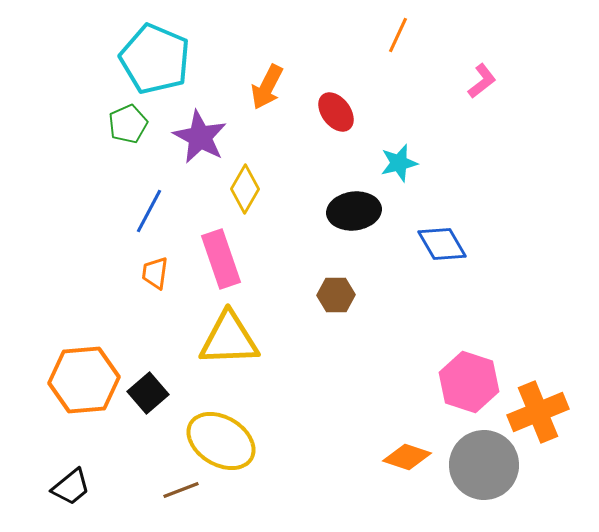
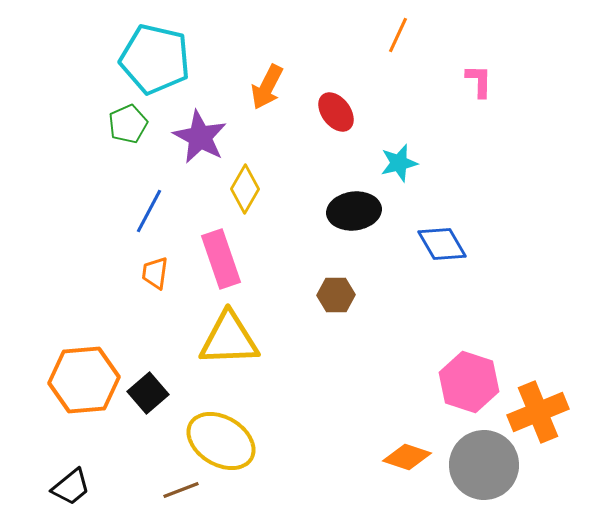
cyan pentagon: rotated 10 degrees counterclockwise
pink L-shape: moved 3 px left; rotated 51 degrees counterclockwise
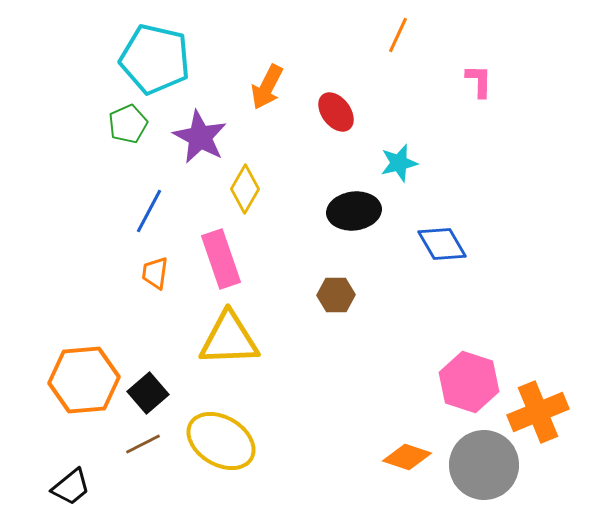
brown line: moved 38 px left, 46 px up; rotated 6 degrees counterclockwise
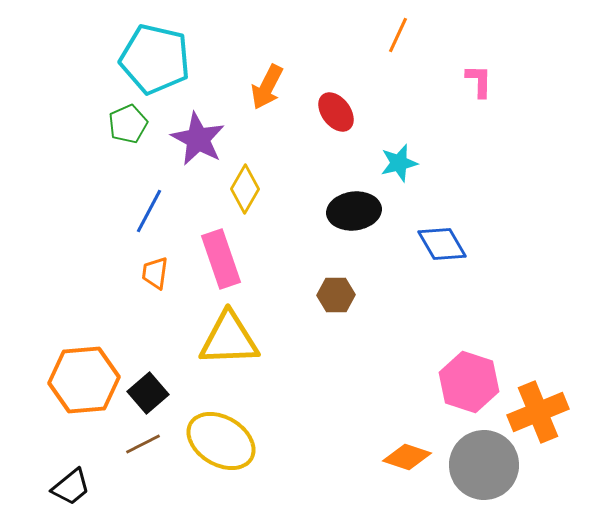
purple star: moved 2 px left, 2 px down
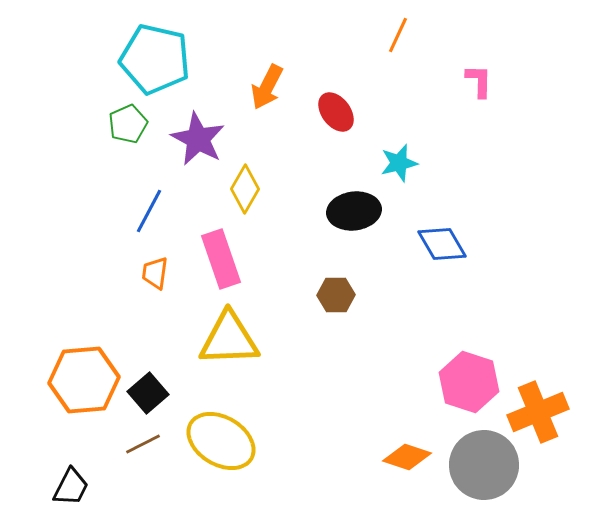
black trapezoid: rotated 24 degrees counterclockwise
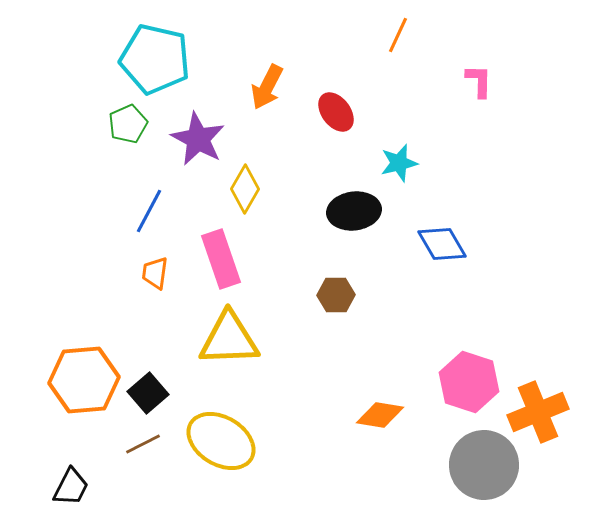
orange diamond: moved 27 px left, 42 px up; rotated 9 degrees counterclockwise
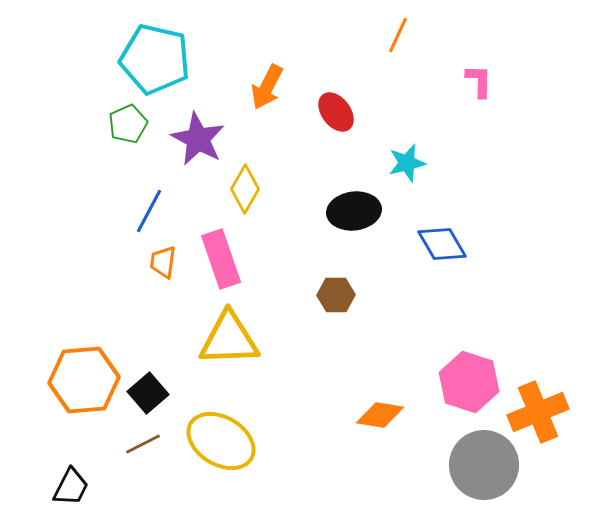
cyan star: moved 8 px right
orange trapezoid: moved 8 px right, 11 px up
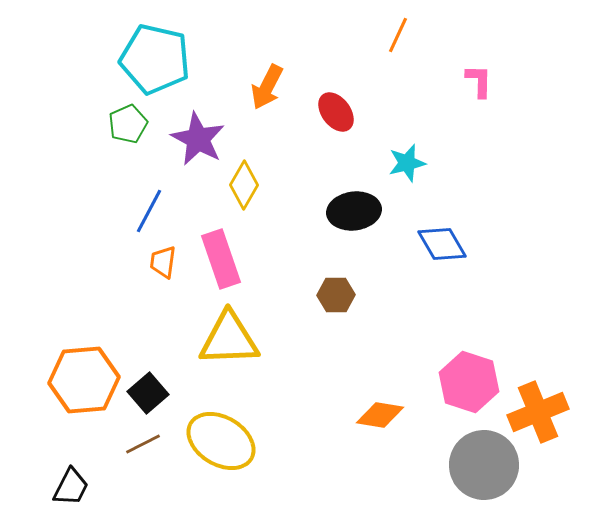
yellow diamond: moved 1 px left, 4 px up
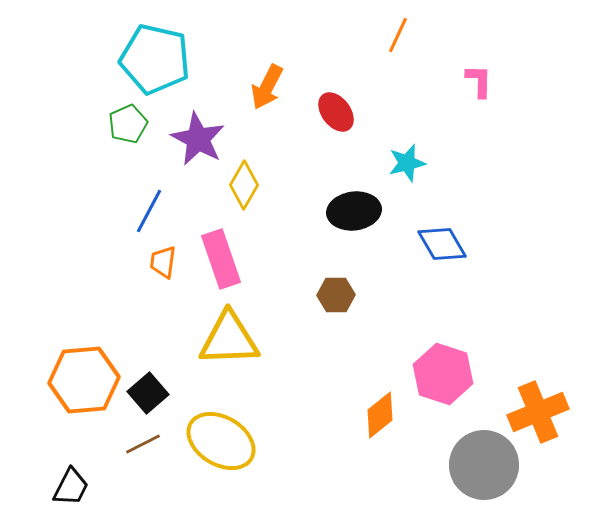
pink hexagon: moved 26 px left, 8 px up
orange diamond: rotated 48 degrees counterclockwise
